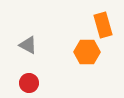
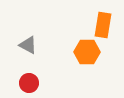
orange rectangle: rotated 25 degrees clockwise
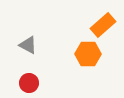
orange rectangle: rotated 40 degrees clockwise
orange hexagon: moved 1 px right, 2 px down
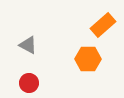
orange hexagon: moved 5 px down
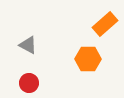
orange rectangle: moved 2 px right, 1 px up
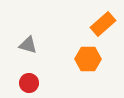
orange rectangle: moved 2 px left
gray triangle: rotated 12 degrees counterclockwise
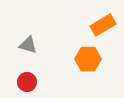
orange rectangle: moved 1 px down; rotated 10 degrees clockwise
red circle: moved 2 px left, 1 px up
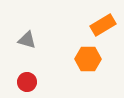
gray triangle: moved 1 px left, 5 px up
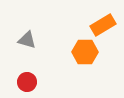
orange hexagon: moved 3 px left, 7 px up
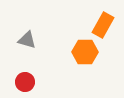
orange rectangle: rotated 30 degrees counterclockwise
red circle: moved 2 px left
